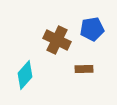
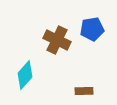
brown rectangle: moved 22 px down
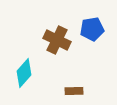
cyan diamond: moved 1 px left, 2 px up
brown rectangle: moved 10 px left
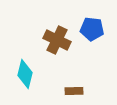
blue pentagon: rotated 15 degrees clockwise
cyan diamond: moved 1 px right, 1 px down; rotated 28 degrees counterclockwise
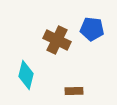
cyan diamond: moved 1 px right, 1 px down
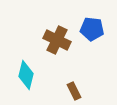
brown rectangle: rotated 66 degrees clockwise
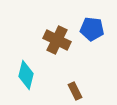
brown rectangle: moved 1 px right
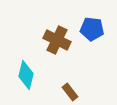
brown rectangle: moved 5 px left, 1 px down; rotated 12 degrees counterclockwise
